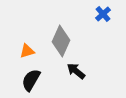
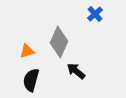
blue cross: moved 8 px left
gray diamond: moved 2 px left, 1 px down
black semicircle: rotated 15 degrees counterclockwise
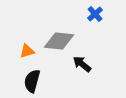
gray diamond: moved 1 px up; rotated 72 degrees clockwise
black arrow: moved 6 px right, 7 px up
black semicircle: moved 1 px right, 1 px down
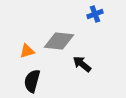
blue cross: rotated 21 degrees clockwise
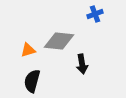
orange triangle: moved 1 px right, 1 px up
black arrow: rotated 138 degrees counterclockwise
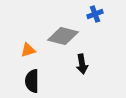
gray diamond: moved 4 px right, 5 px up; rotated 8 degrees clockwise
black semicircle: rotated 15 degrees counterclockwise
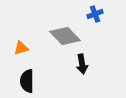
gray diamond: moved 2 px right; rotated 32 degrees clockwise
orange triangle: moved 7 px left, 2 px up
black semicircle: moved 5 px left
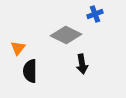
gray diamond: moved 1 px right, 1 px up; rotated 20 degrees counterclockwise
orange triangle: moved 3 px left; rotated 35 degrees counterclockwise
black semicircle: moved 3 px right, 10 px up
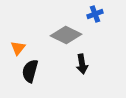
black semicircle: rotated 15 degrees clockwise
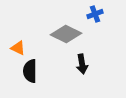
gray diamond: moved 1 px up
orange triangle: rotated 42 degrees counterclockwise
black semicircle: rotated 15 degrees counterclockwise
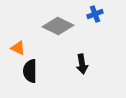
gray diamond: moved 8 px left, 8 px up
